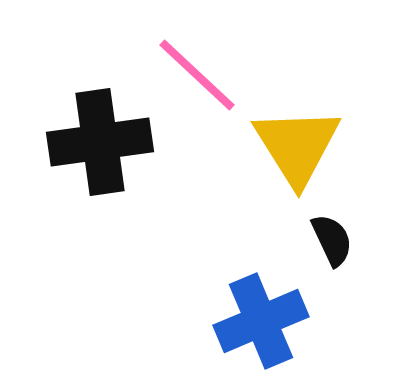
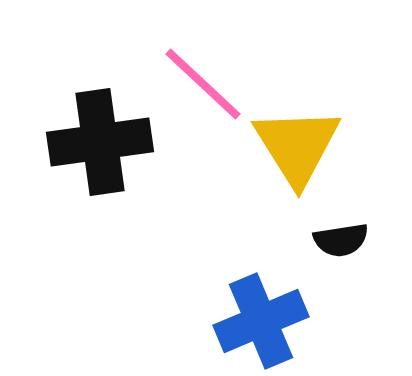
pink line: moved 6 px right, 9 px down
black semicircle: moved 9 px right; rotated 106 degrees clockwise
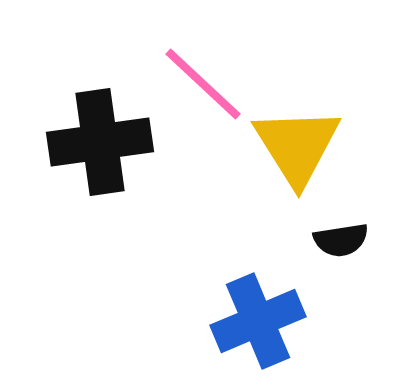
blue cross: moved 3 px left
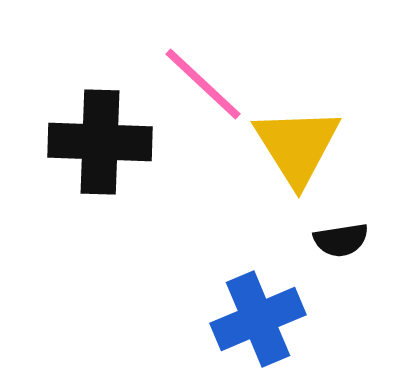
black cross: rotated 10 degrees clockwise
blue cross: moved 2 px up
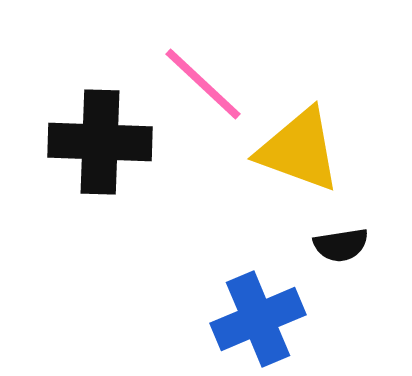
yellow triangle: moved 2 px right, 4 px down; rotated 38 degrees counterclockwise
black semicircle: moved 5 px down
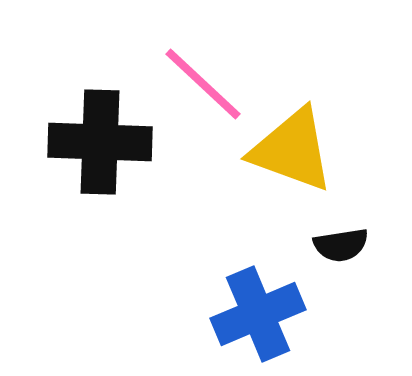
yellow triangle: moved 7 px left
blue cross: moved 5 px up
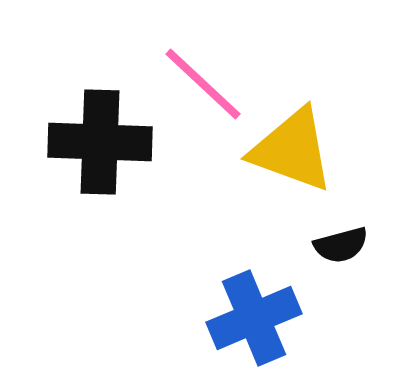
black semicircle: rotated 6 degrees counterclockwise
blue cross: moved 4 px left, 4 px down
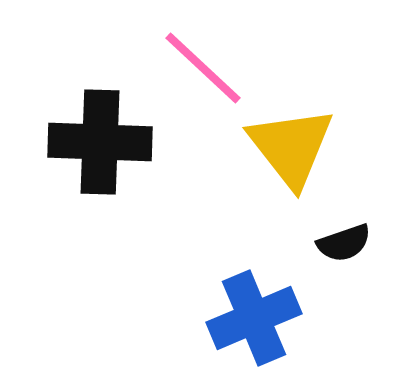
pink line: moved 16 px up
yellow triangle: moved 1 px left, 3 px up; rotated 32 degrees clockwise
black semicircle: moved 3 px right, 2 px up; rotated 4 degrees counterclockwise
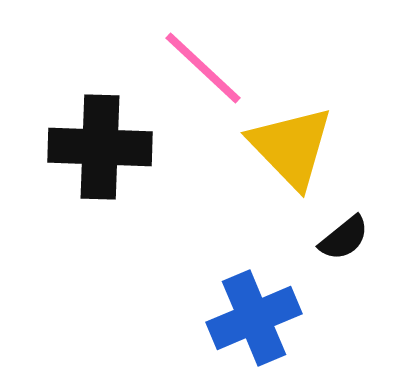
black cross: moved 5 px down
yellow triangle: rotated 6 degrees counterclockwise
black semicircle: moved 5 px up; rotated 20 degrees counterclockwise
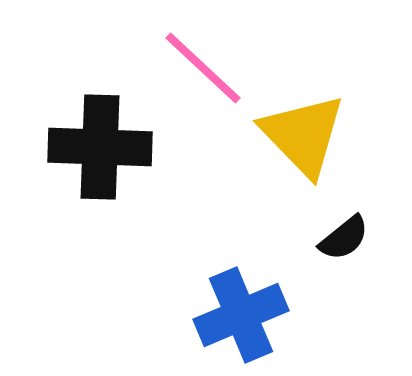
yellow triangle: moved 12 px right, 12 px up
blue cross: moved 13 px left, 3 px up
